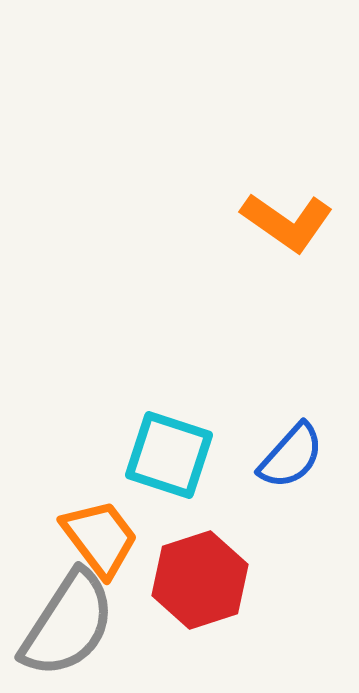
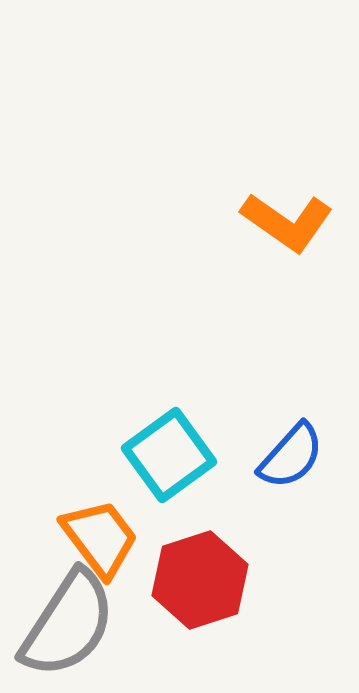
cyan square: rotated 36 degrees clockwise
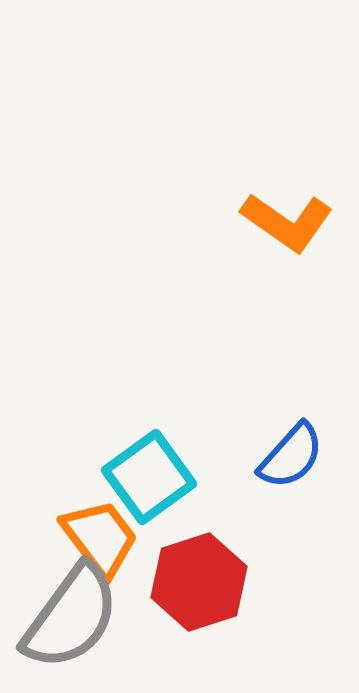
cyan square: moved 20 px left, 22 px down
red hexagon: moved 1 px left, 2 px down
gray semicircle: moved 3 px right, 7 px up; rotated 3 degrees clockwise
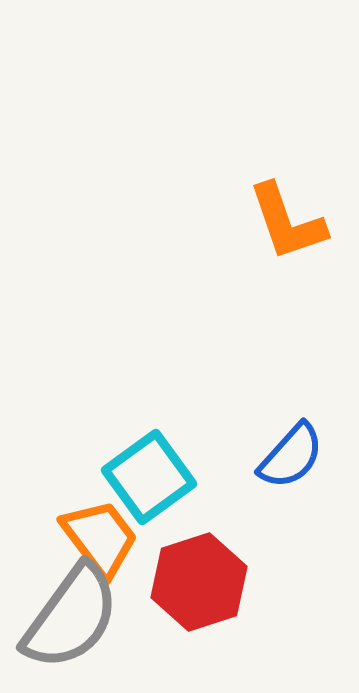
orange L-shape: rotated 36 degrees clockwise
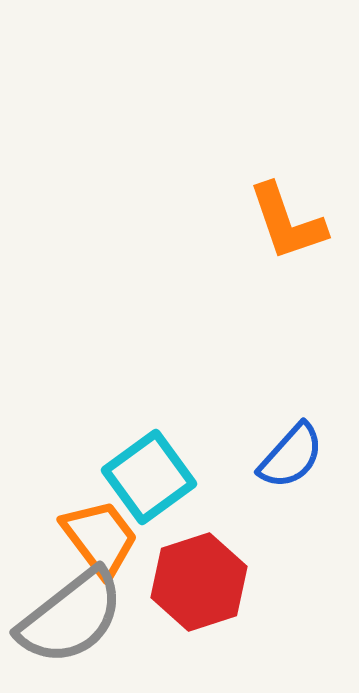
gray semicircle: rotated 16 degrees clockwise
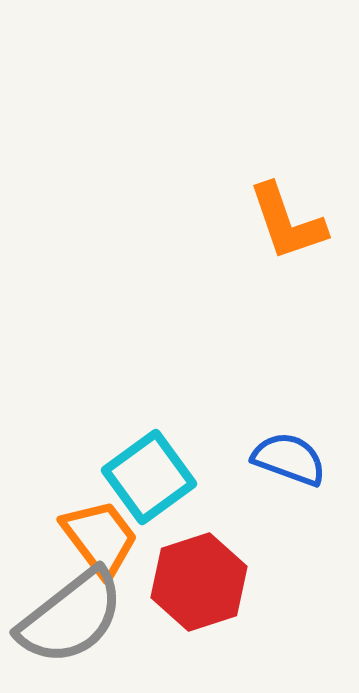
blue semicircle: moved 2 px left, 3 px down; rotated 112 degrees counterclockwise
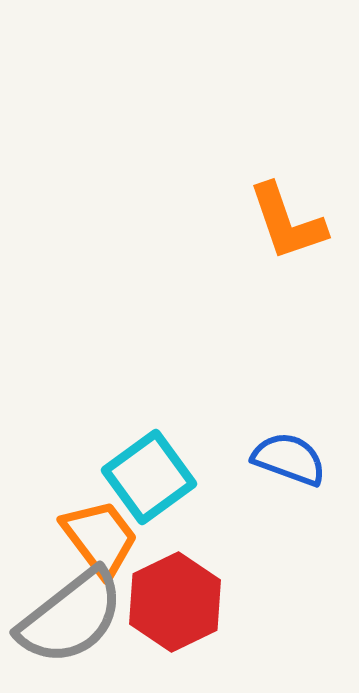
red hexagon: moved 24 px left, 20 px down; rotated 8 degrees counterclockwise
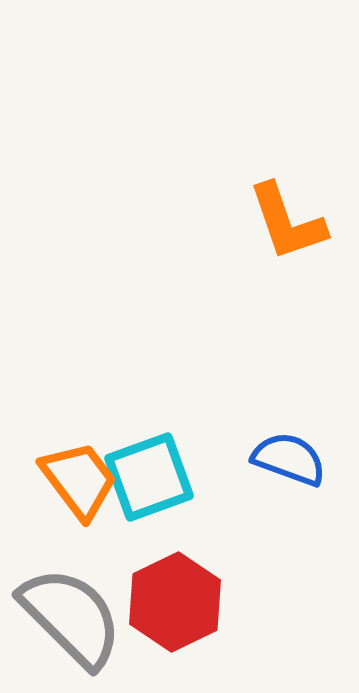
cyan square: rotated 16 degrees clockwise
orange trapezoid: moved 21 px left, 58 px up
gray semicircle: rotated 97 degrees counterclockwise
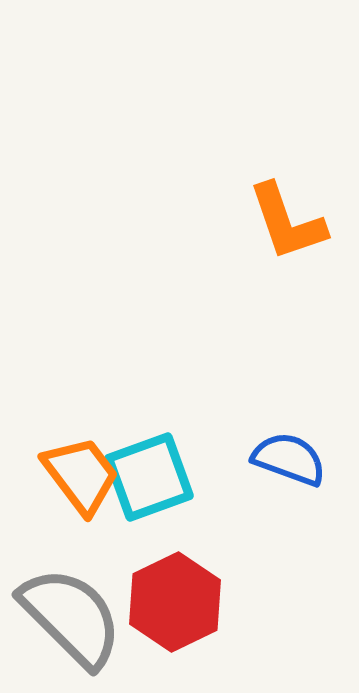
orange trapezoid: moved 2 px right, 5 px up
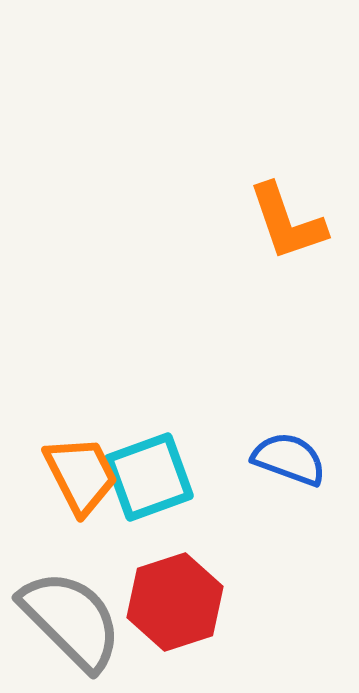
orange trapezoid: rotated 10 degrees clockwise
red hexagon: rotated 8 degrees clockwise
gray semicircle: moved 3 px down
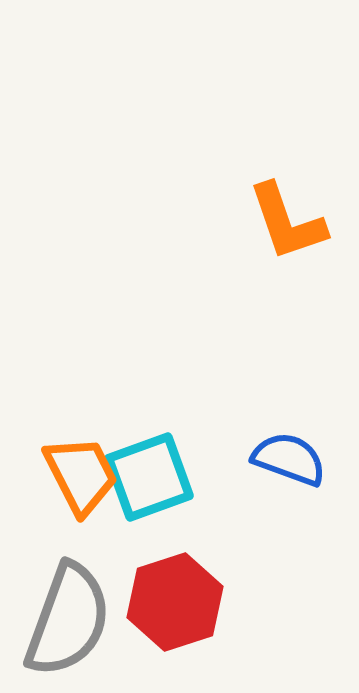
gray semicircle: moved 3 px left; rotated 65 degrees clockwise
